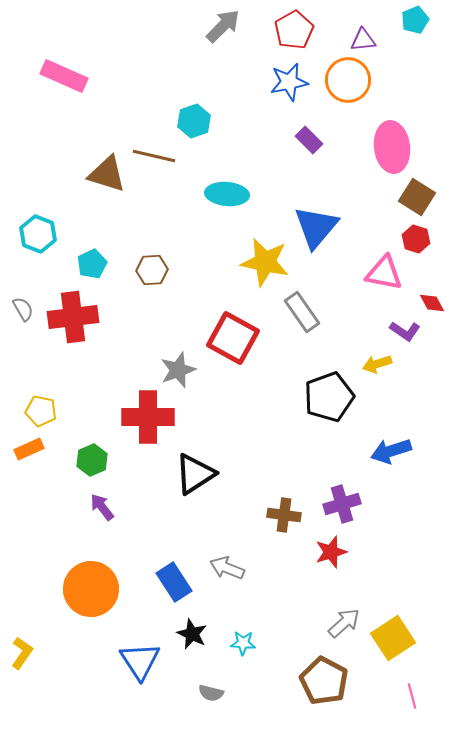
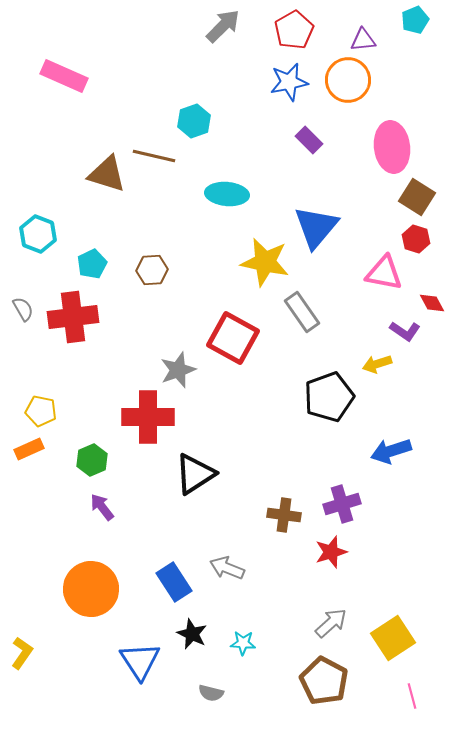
gray arrow at (344, 623): moved 13 px left
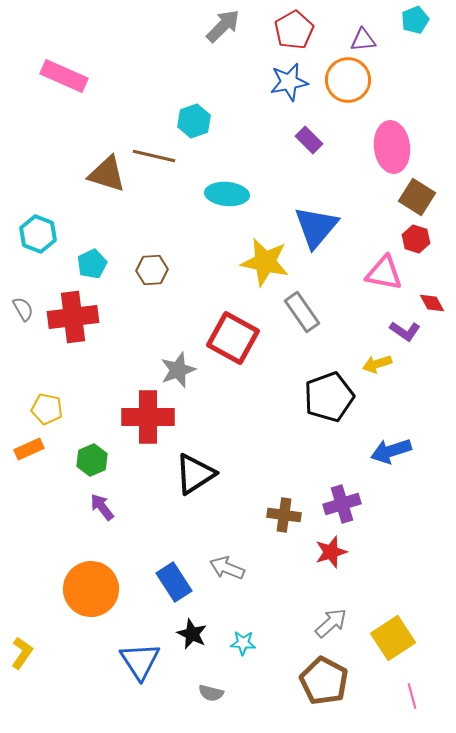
yellow pentagon at (41, 411): moved 6 px right, 2 px up
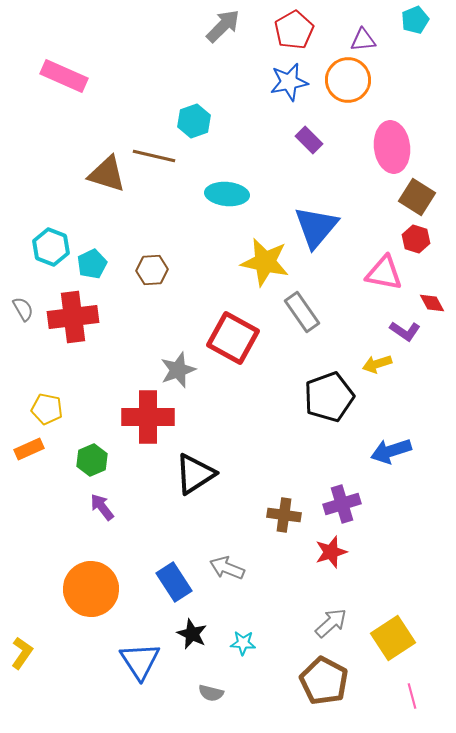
cyan hexagon at (38, 234): moved 13 px right, 13 px down
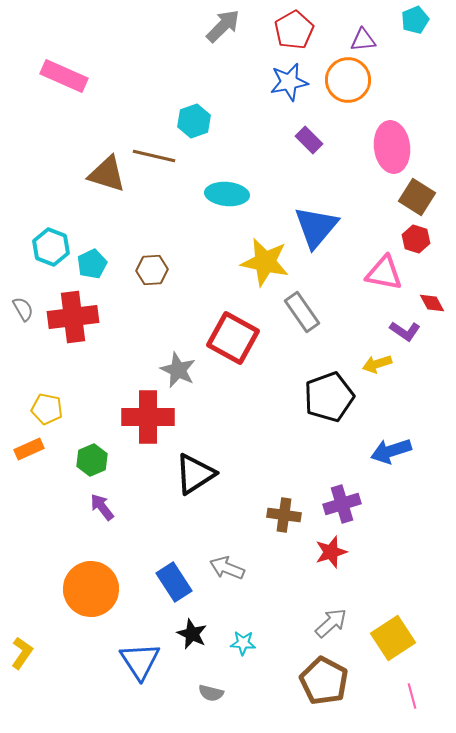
gray star at (178, 370): rotated 27 degrees counterclockwise
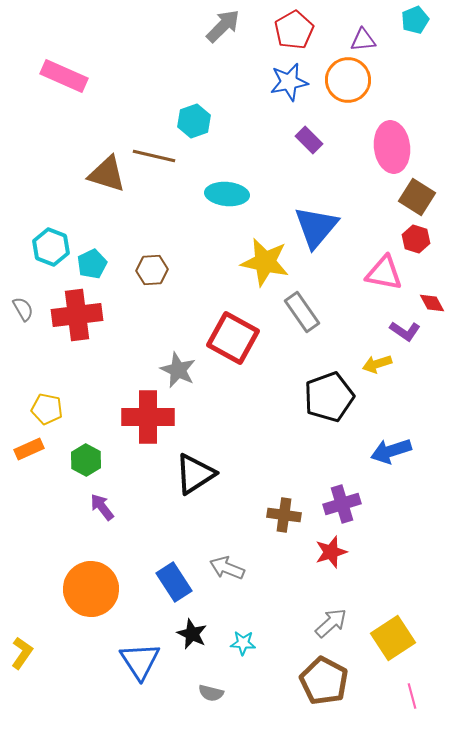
red cross at (73, 317): moved 4 px right, 2 px up
green hexagon at (92, 460): moved 6 px left; rotated 8 degrees counterclockwise
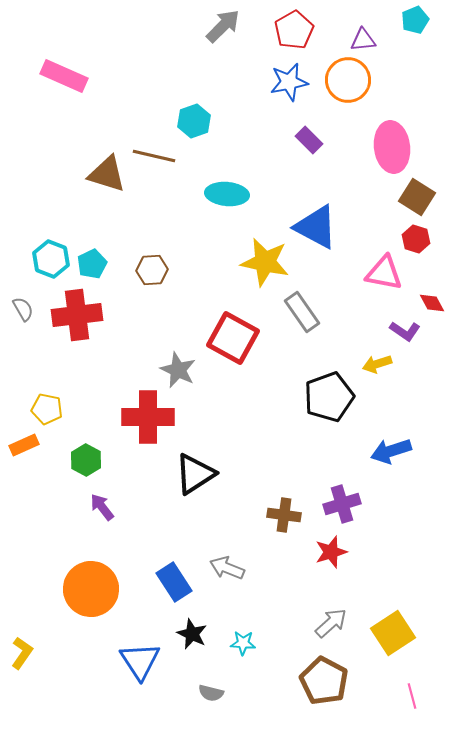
blue triangle at (316, 227): rotated 42 degrees counterclockwise
cyan hexagon at (51, 247): moved 12 px down
orange rectangle at (29, 449): moved 5 px left, 4 px up
yellow square at (393, 638): moved 5 px up
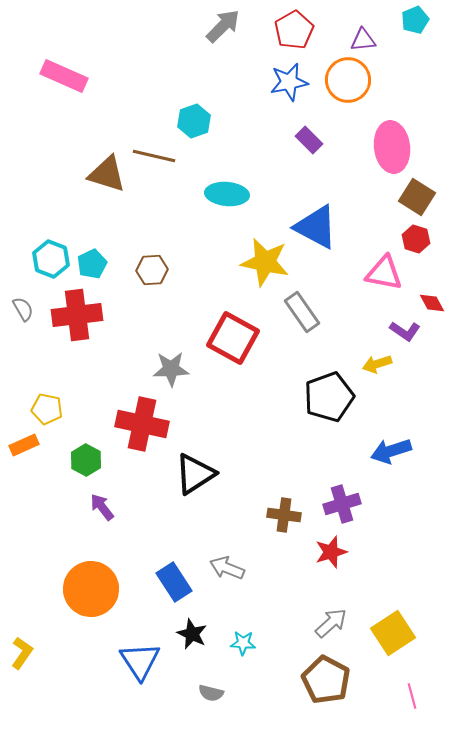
gray star at (178, 370): moved 7 px left, 1 px up; rotated 27 degrees counterclockwise
red cross at (148, 417): moved 6 px left, 7 px down; rotated 12 degrees clockwise
brown pentagon at (324, 681): moved 2 px right, 1 px up
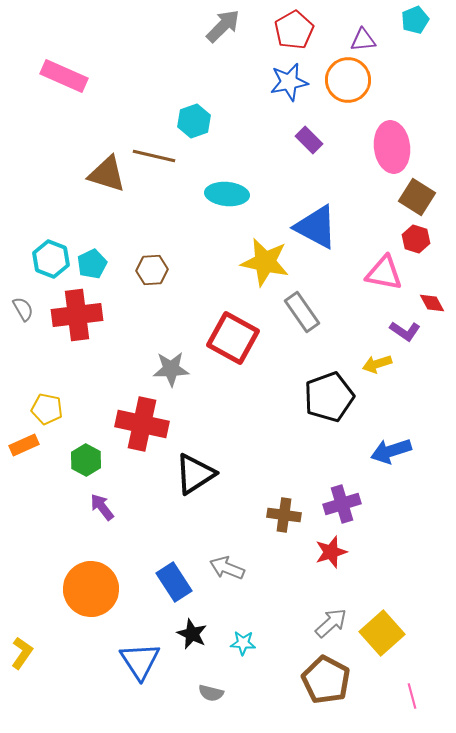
yellow square at (393, 633): moved 11 px left; rotated 9 degrees counterclockwise
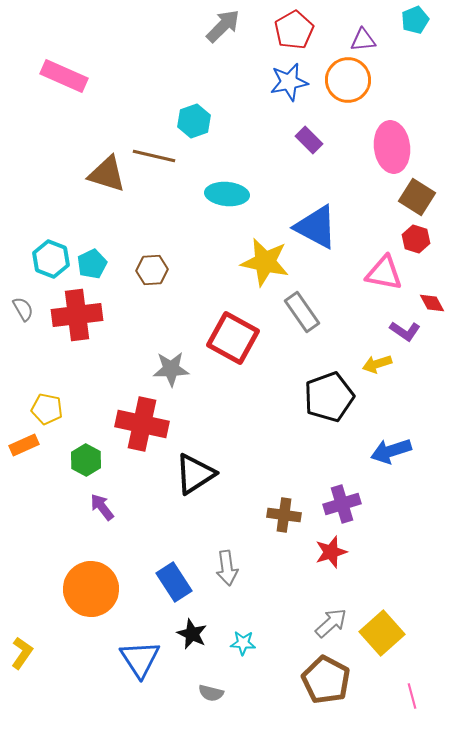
gray arrow at (227, 568): rotated 120 degrees counterclockwise
blue triangle at (140, 661): moved 2 px up
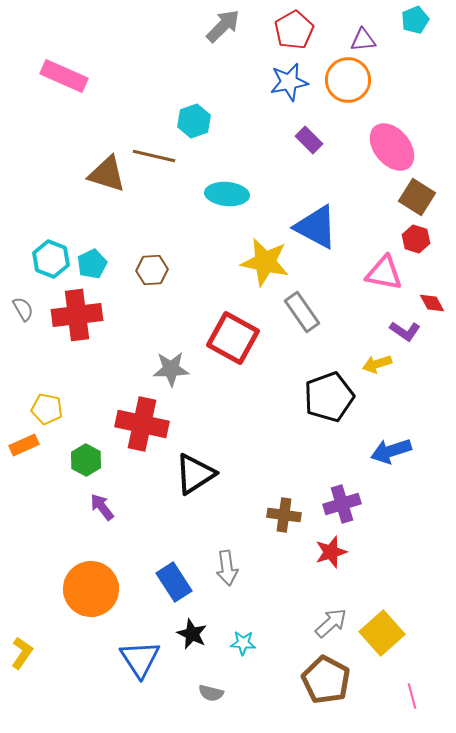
pink ellipse at (392, 147): rotated 33 degrees counterclockwise
